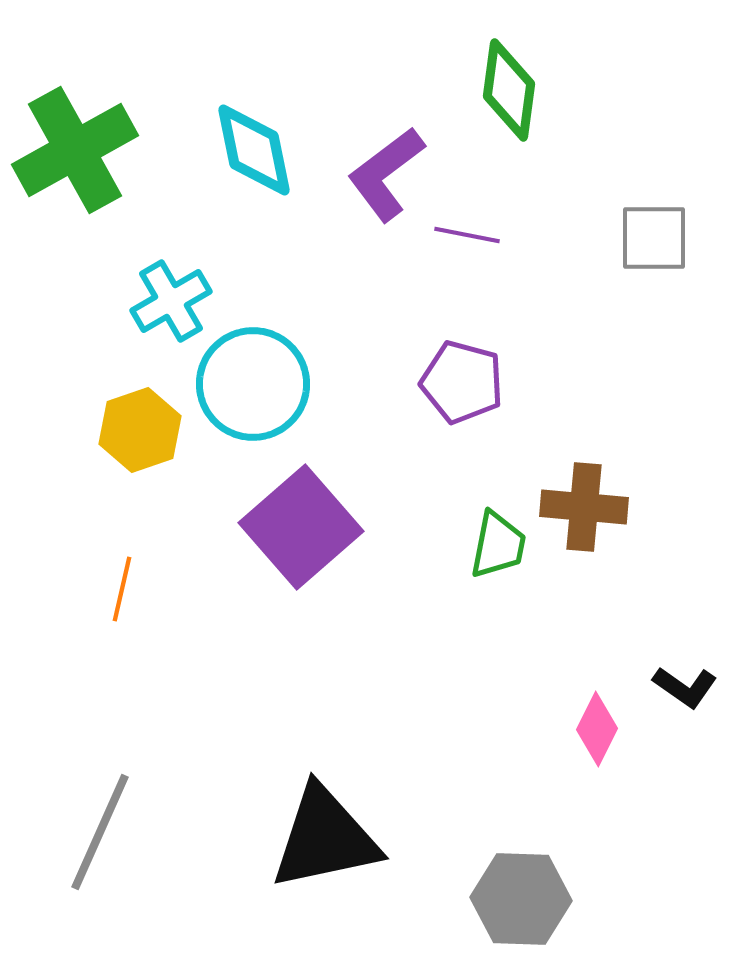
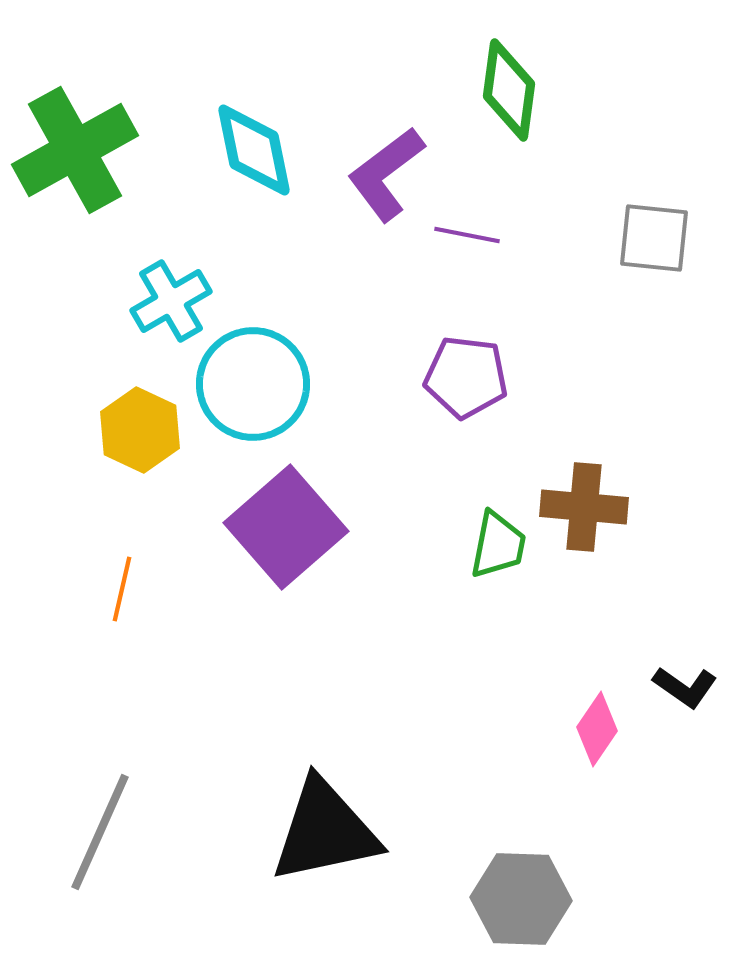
gray square: rotated 6 degrees clockwise
purple pentagon: moved 4 px right, 5 px up; rotated 8 degrees counterclockwise
yellow hexagon: rotated 16 degrees counterclockwise
purple square: moved 15 px left
pink diamond: rotated 8 degrees clockwise
black triangle: moved 7 px up
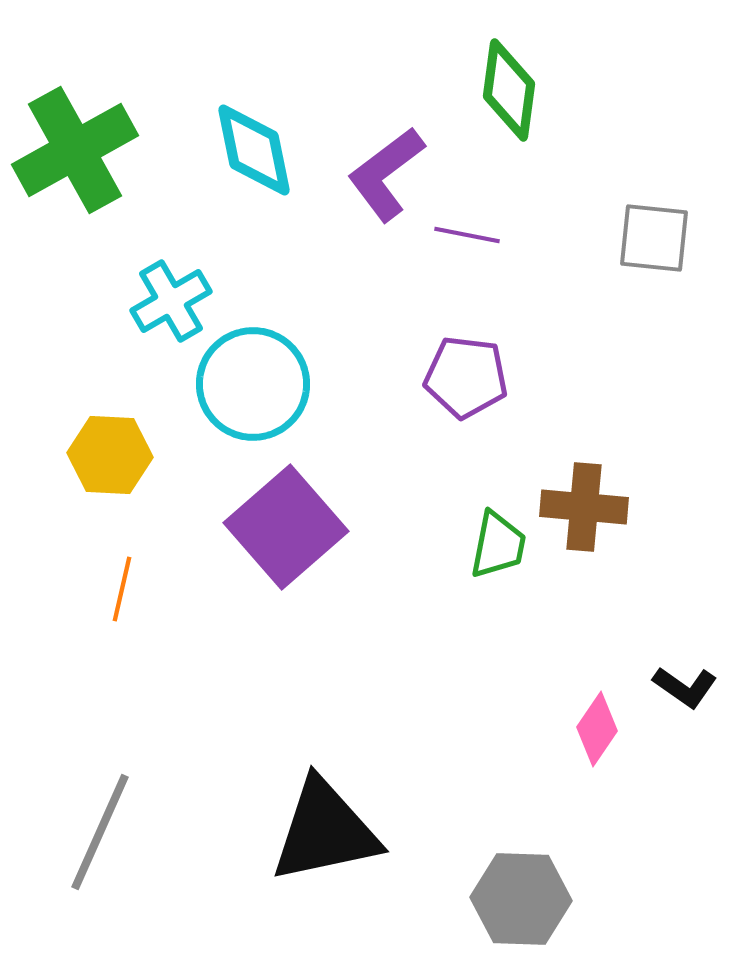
yellow hexagon: moved 30 px left, 25 px down; rotated 22 degrees counterclockwise
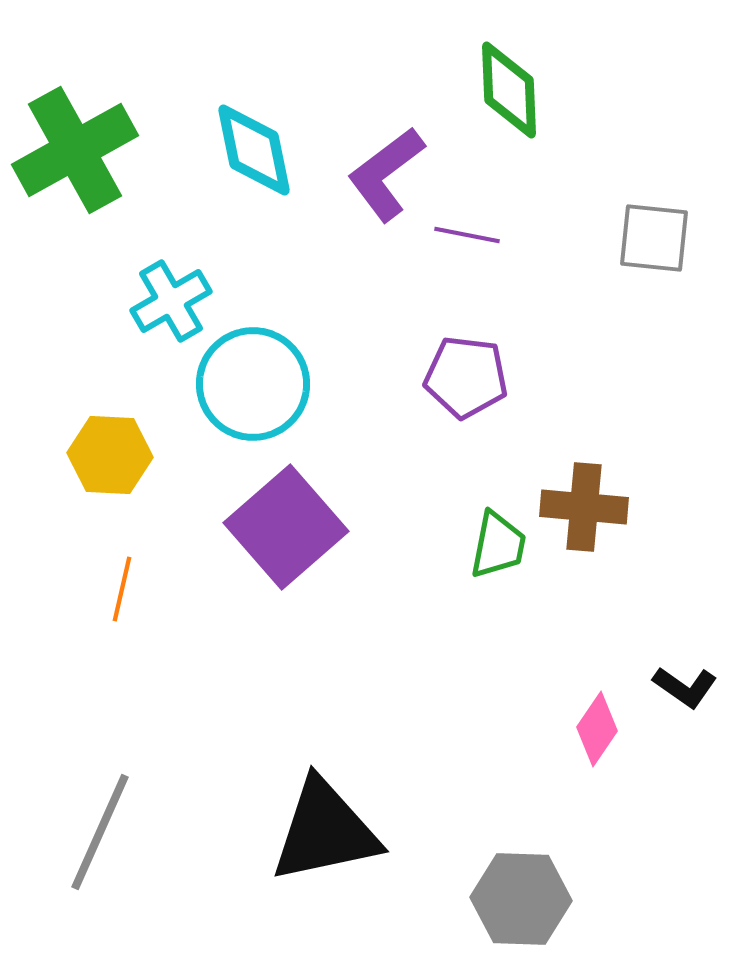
green diamond: rotated 10 degrees counterclockwise
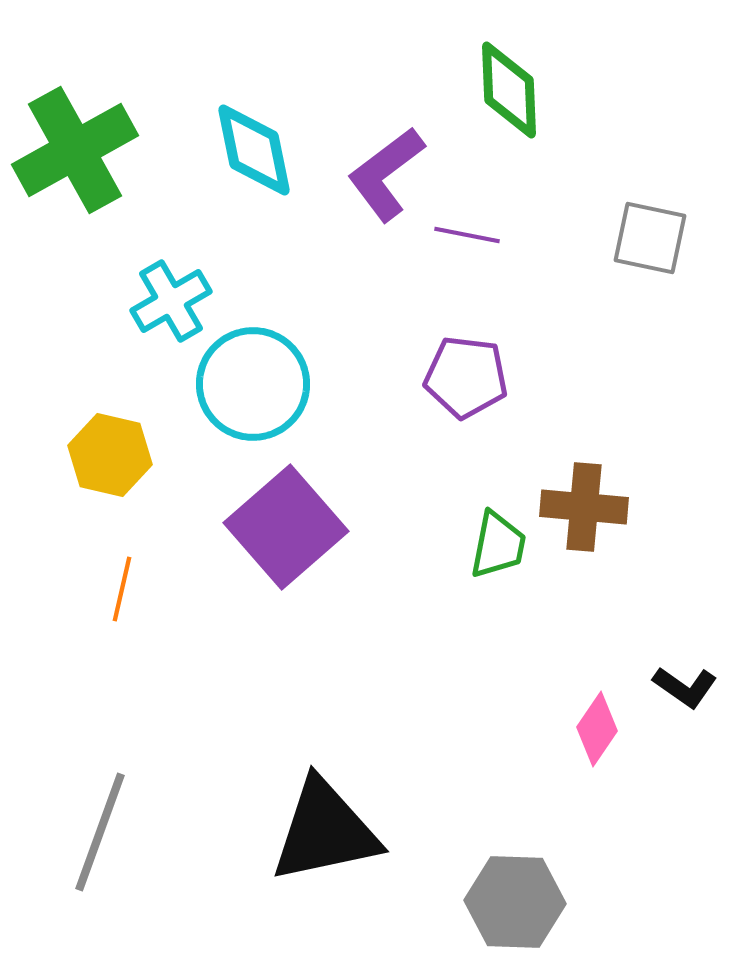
gray square: moved 4 px left; rotated 6 degrees clockwise
yellow hexagon: rotated 10 degrees clockwise
gray line: rotated 4 degrees counterclockwise
gray hexagon: moved 6 px left, 3 px down
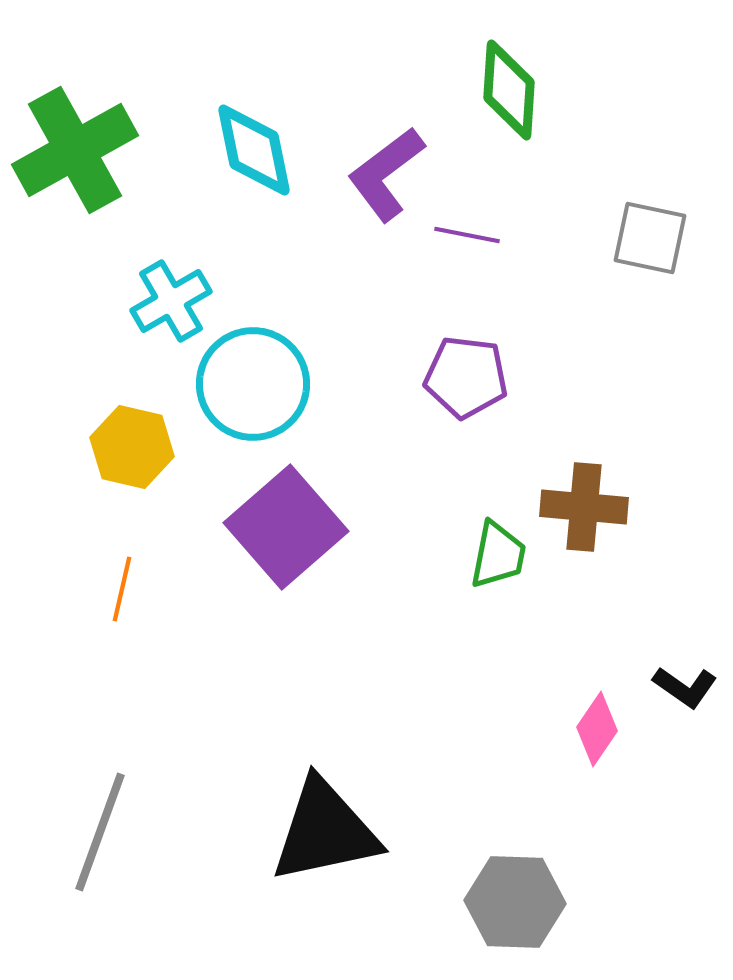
green diamond: rotated 6 degrees clockwise
yellow hexagon: moved 22 px right, 8 px up
green trapezoid: moved 10 px down
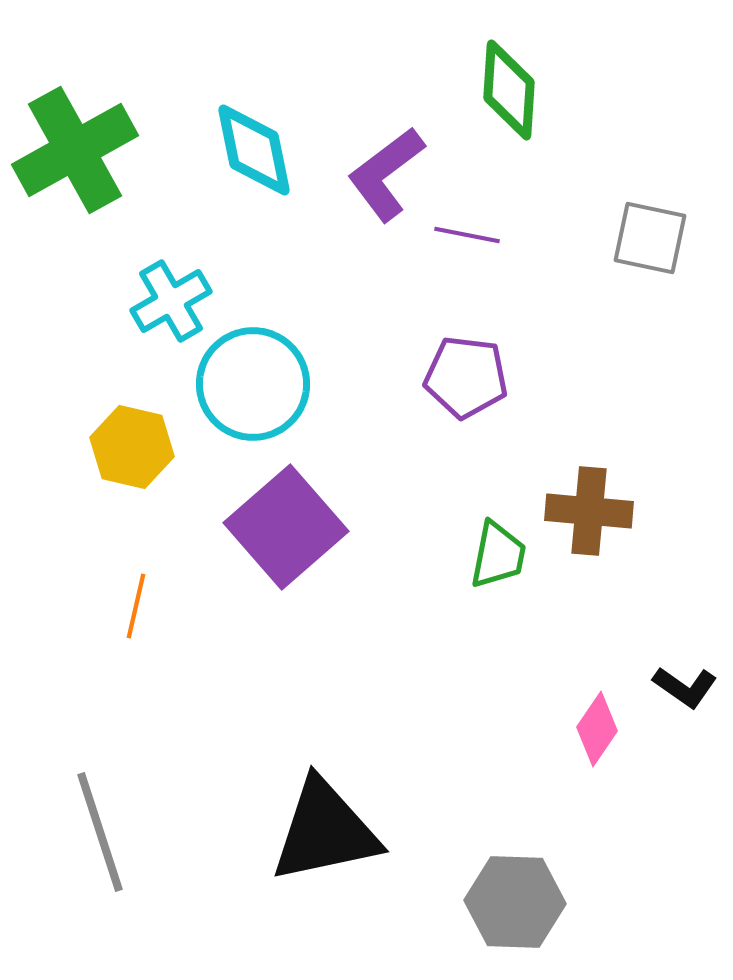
brown cross: moved 5 px right, 4 px down
orange line: moved 14 px right, 17 px down
gray line: rotated 38 degrees counterclockwise
